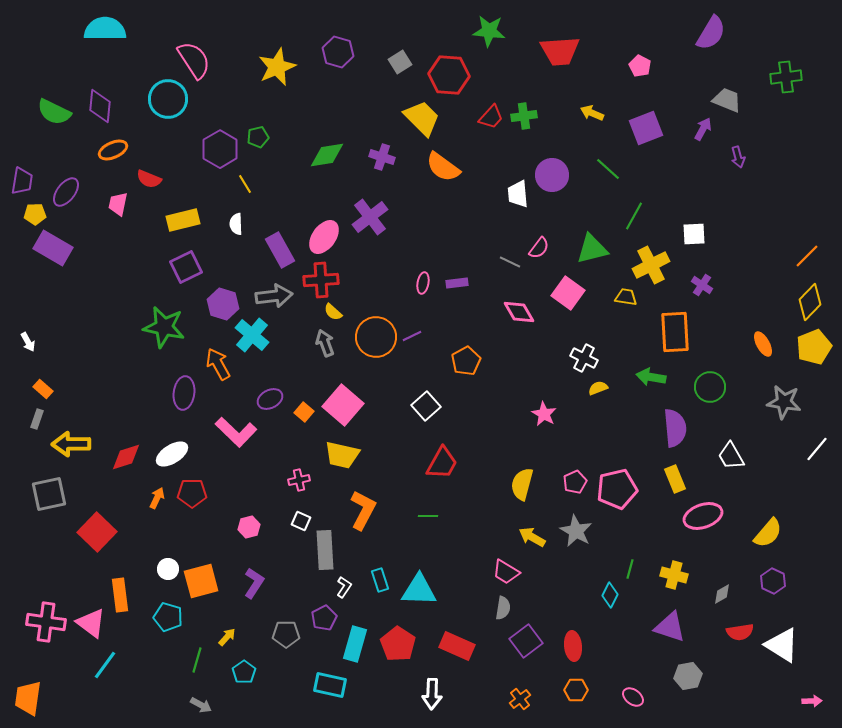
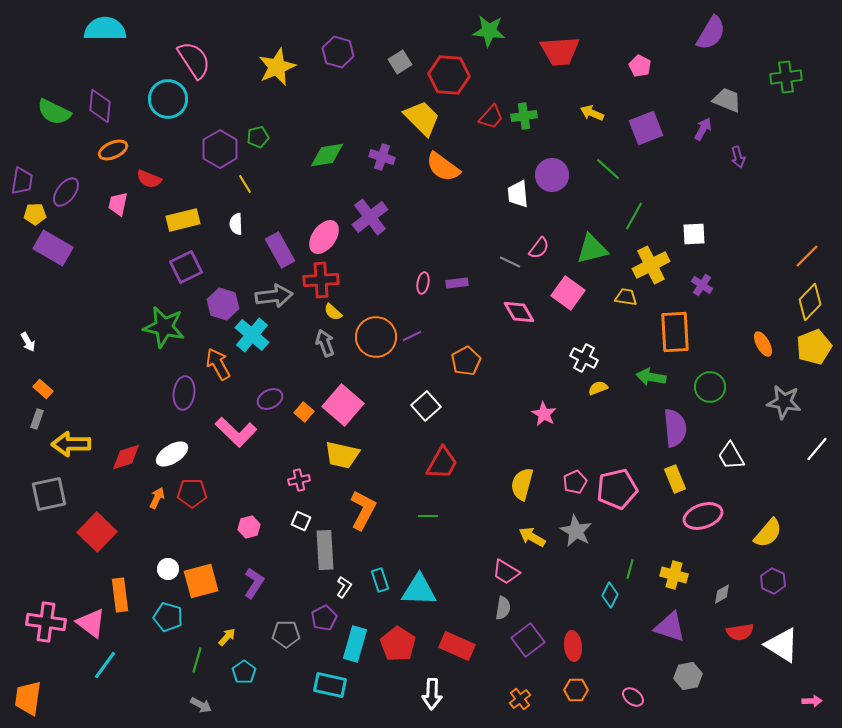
purple square at (526, 641): moved 2 px right, 1 px up
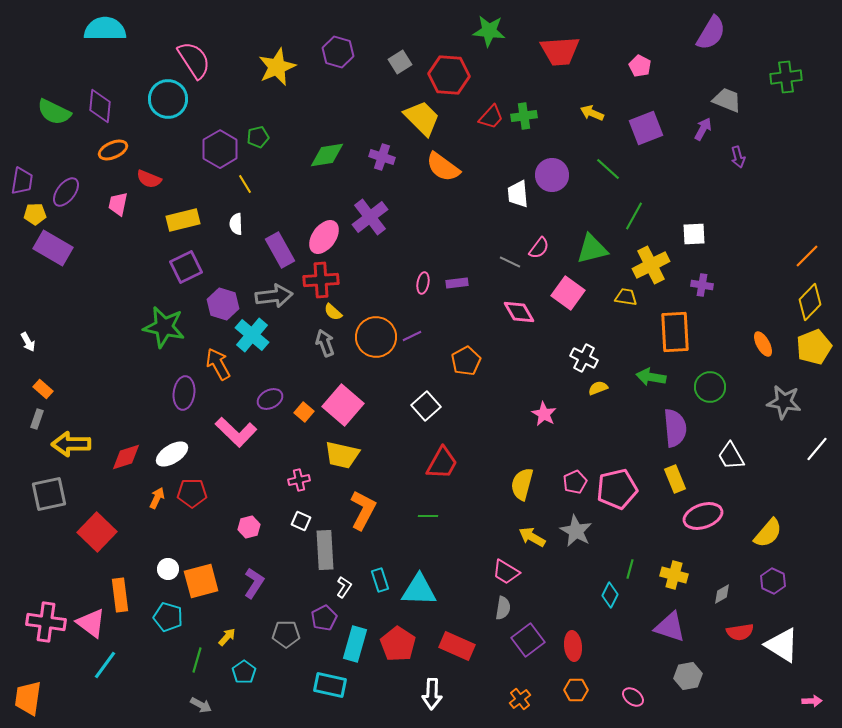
purple cross at (702, 285): rotated 25 degrees counterclockwise
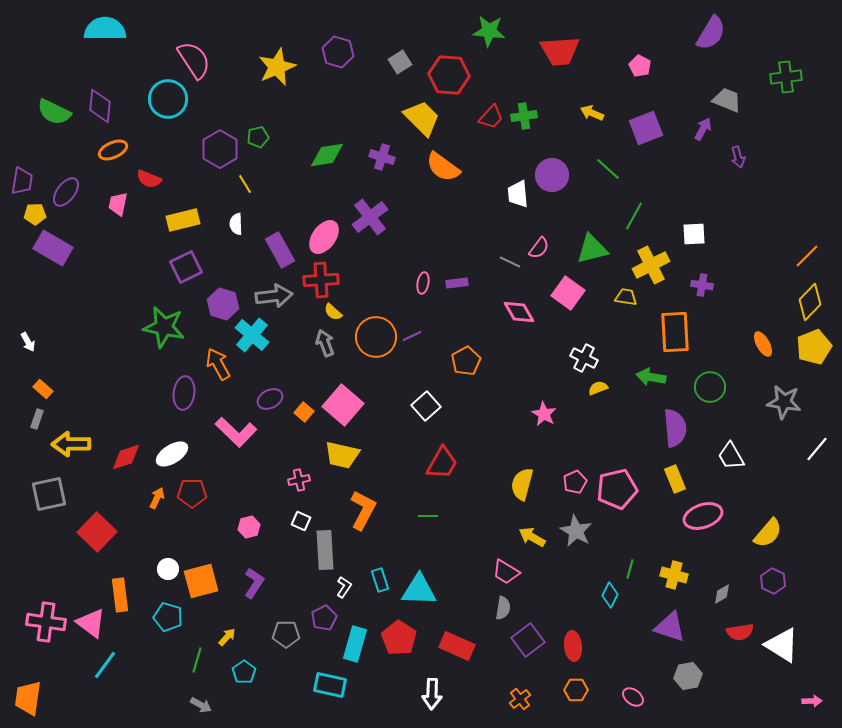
red pentagon at (398, 644): moved 1 px right, 6 px up
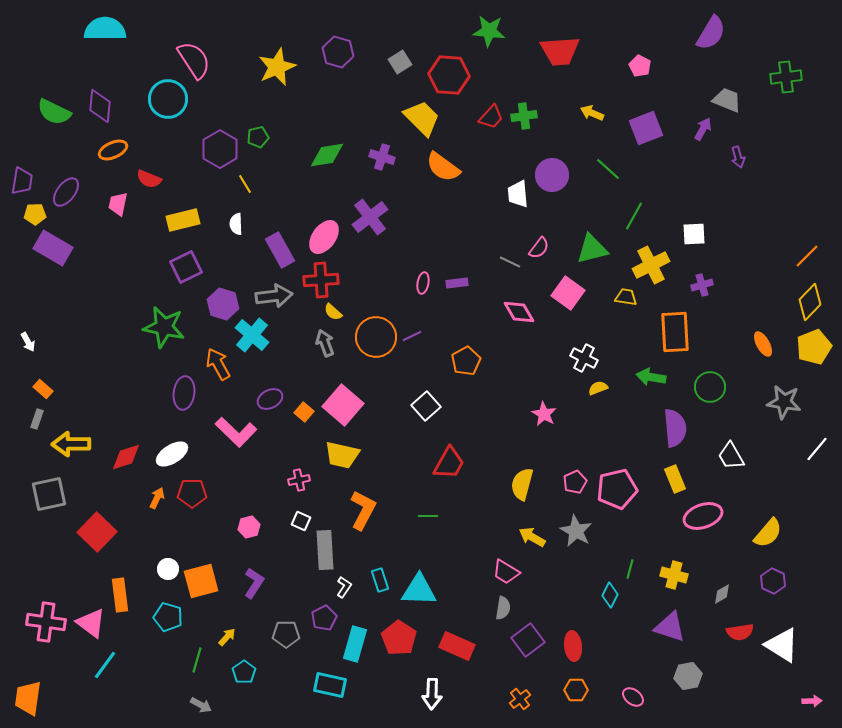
purple cross at (702, 285): rotated 25 degrees counterclockwise
red trapezoid at (442, 463): moved 7 px right
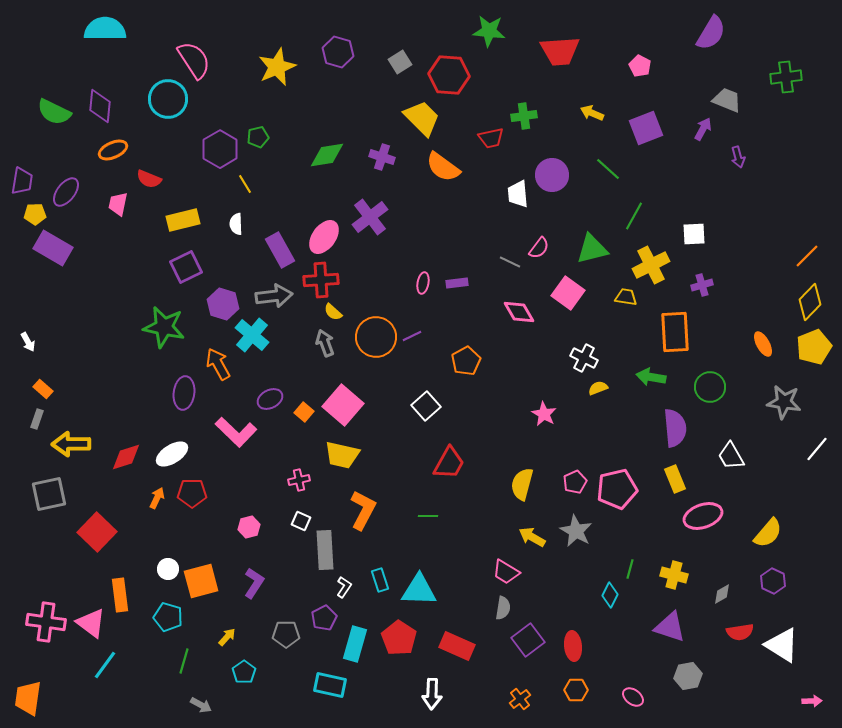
red trapezoid at (491, 117): moved 21 px down; rotated 36 degrees clockwise
green line at (197, 660): moved 13 px left, 1 px down
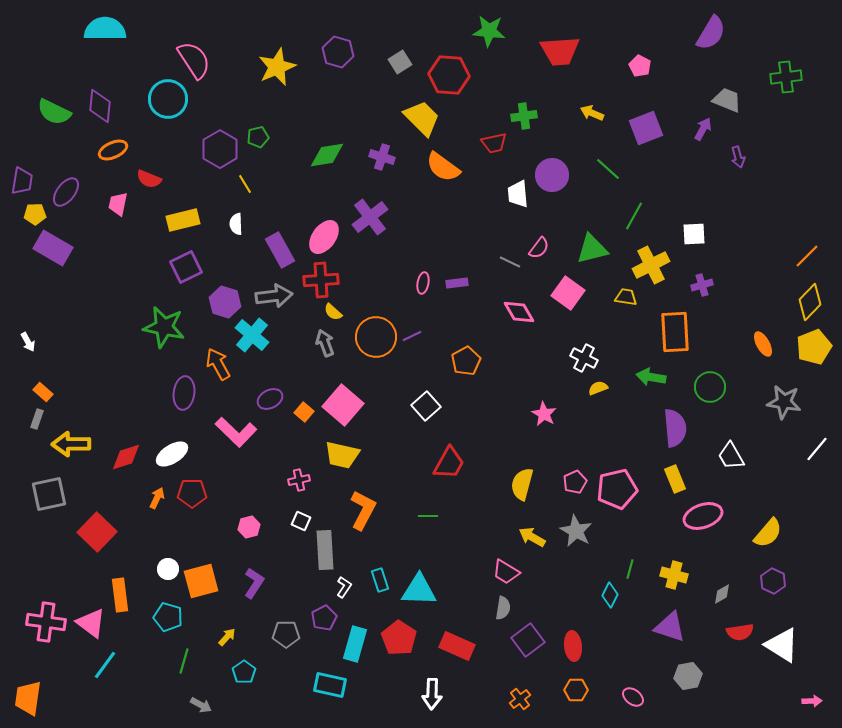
red trapezoid at (491, 138): moved 3 px right, 5 px down
purple hexagon at (223, 304): moved 2 px right, 2 px up
orange rectangle at (43, 389): moved 3 px down
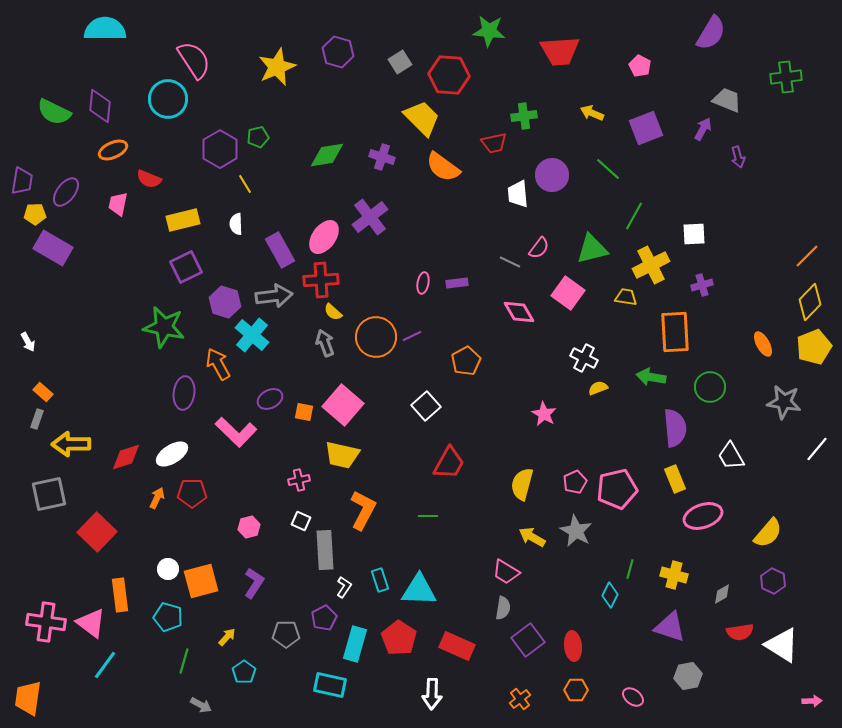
orange square at (304, 412): rotated 30 degrees counterclockwise
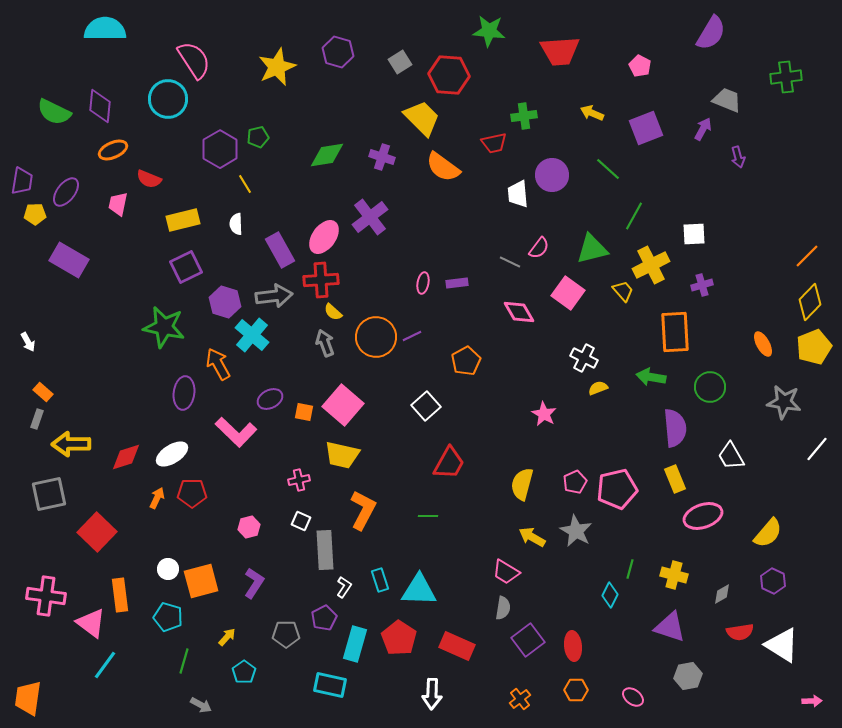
purple rectangle at (53, 248): moved 16 px right, 12 px down
yellow trapezoid at (626, 297): moved 3 px left, 6 px up; rotated 40 degrees clockwise
pink cross at (46, 622): moved 26 px up
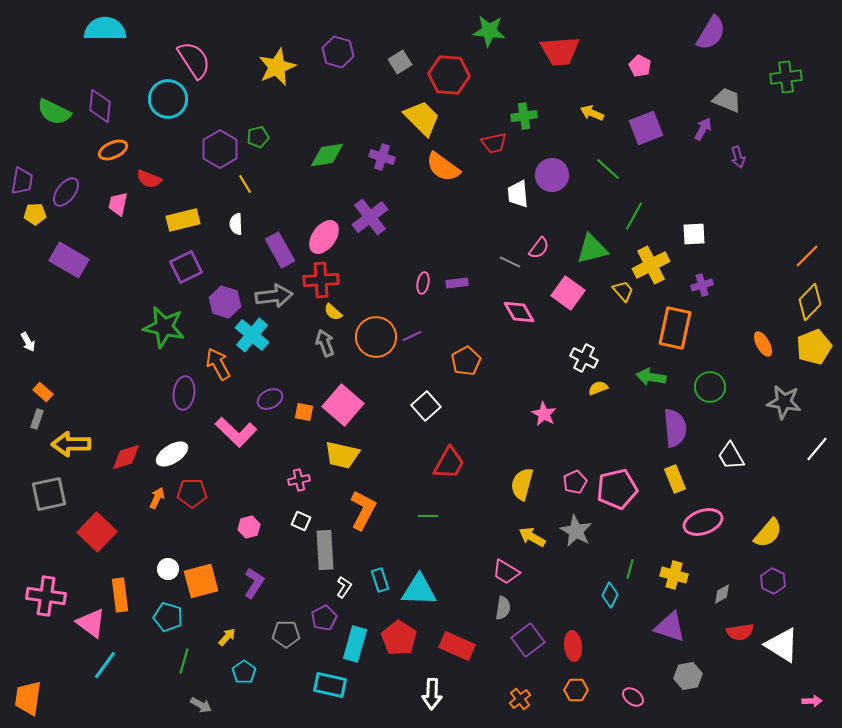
orange rectangle at (675, 332): moved 4 px up; rotated 15 degrees clockwise
pink ellipse at (703, 516): moved 6 px down
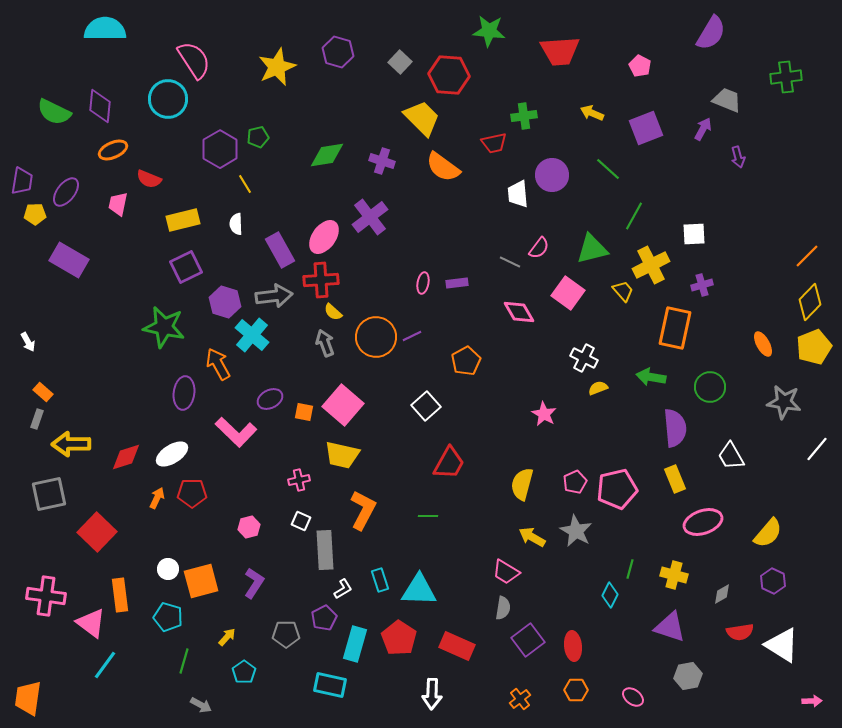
gray square at (400, 62): rotated 15 degrees counterclockwise
purple cross at (382, 157): moved 4 px down
white L-shape at (344, 587): moved 1 px left, 2 px down; rotated 25 degrees clockwise
